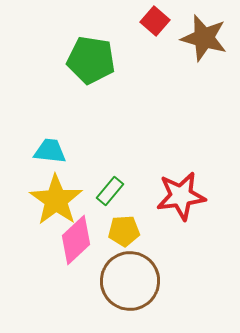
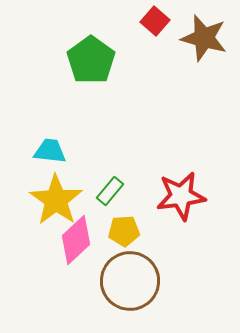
green pentagon: rotated 27 degrees clockwise
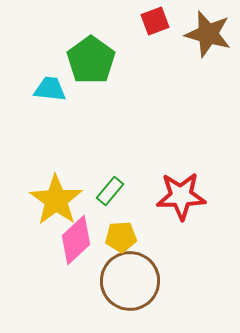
red square: rotated 28 degrees clockwise
brown star: moved 4 px right, 4 px up
cyan trapezoid: moved 62 px up
red star: rotated 6 degrees clockwise
yellow pentagon: moved 3 px left, 6 px down
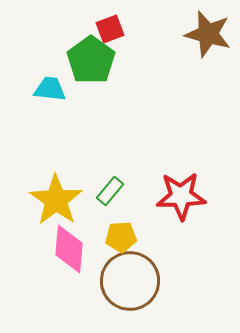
red square: moved 45 px left, 8 px down
pink diamond: moved 7 px left, 9 px down; rotated 42 degrees counterclockwise
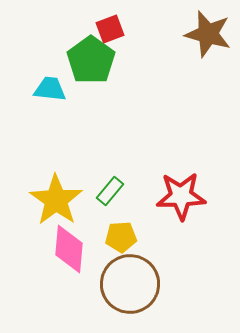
brown circle: moved 3 px down
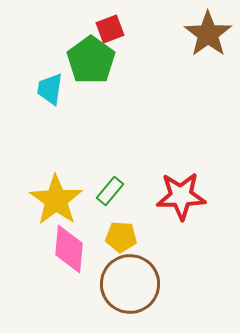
brown star: rotated 21 degrees clockwise
cyan trapezoid: rotated 88 degrees counterclockwise
yellow pentagon: rotated 8 degrees clockwise
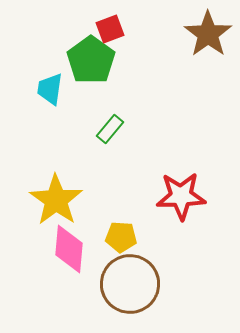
green rectangle: moved 62 px up
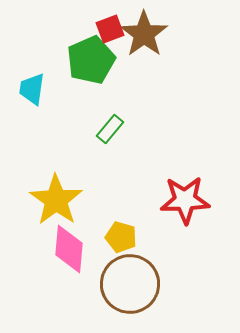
brown star: moved 64 px left
green pentagon: rotated 12 degrees clockwise
cyan trapezoid: moved 18 px left
red star: moved 4 px right, 4 px down
yellow pentagon: rotated 12 degrees clockwise
